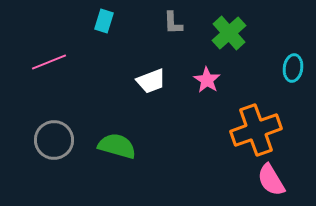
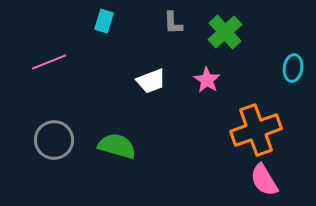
green cross: moved 4 px left, 1 px up
pink semicircle: moved 7 px left
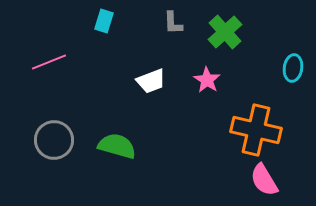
orange cross: rotated 33 degrees clockwise
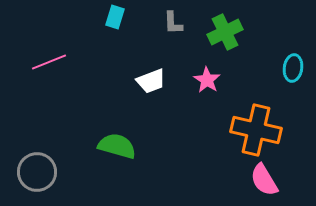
cyan rectangle: moved 11 px right, 4 px up
green cross: rotated 16 degrees clockwise
gray circle: moved 17 px left, 32 px down
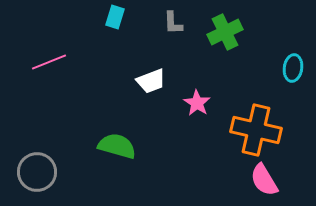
pink star: moved 10 px left, 23 px down
